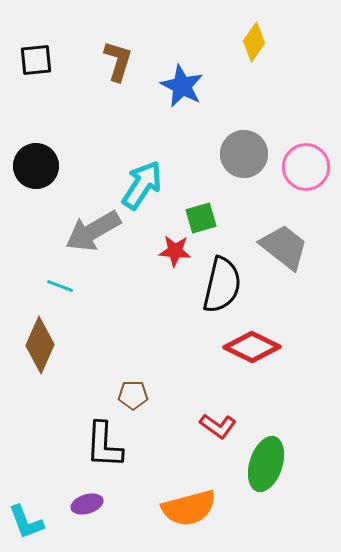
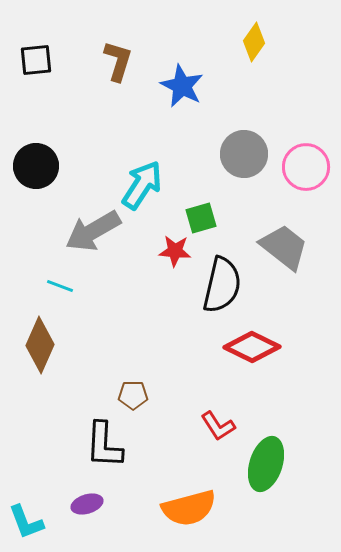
red L-shape: rotated 21 degrees clockwise
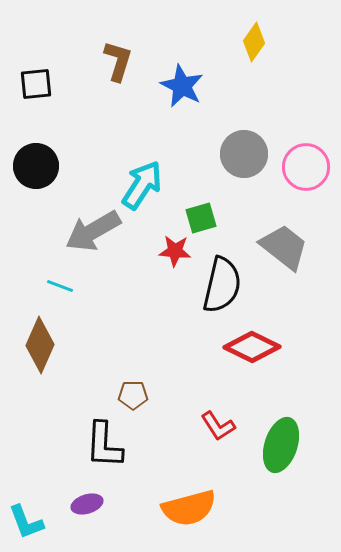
black square: moved 24 px down
green ellipse: moved 15 px right, 19 px up
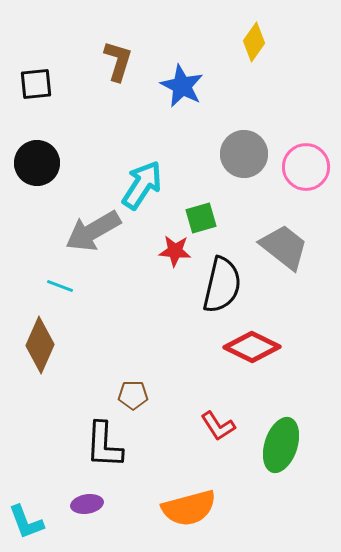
black circle: moved 1 px right, 3 px up
purple ellipse: rotated 8 degrees clockwise
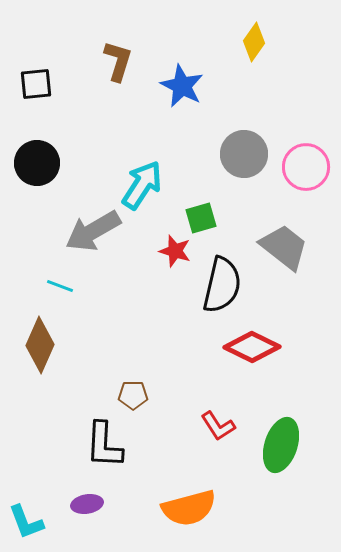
red star: rotated 12 degrees clockwise
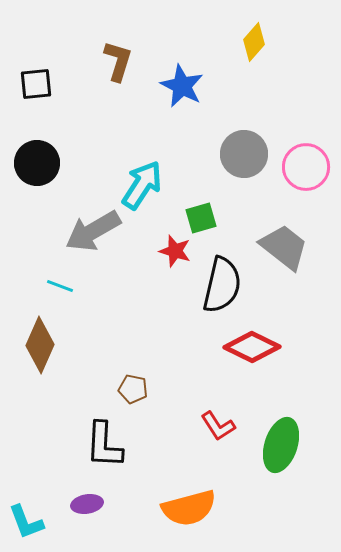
yellow diamond: rotated 6 degrees clockwise
brown pentagon: moved 6 px up; rotated 12 degrees clockwise
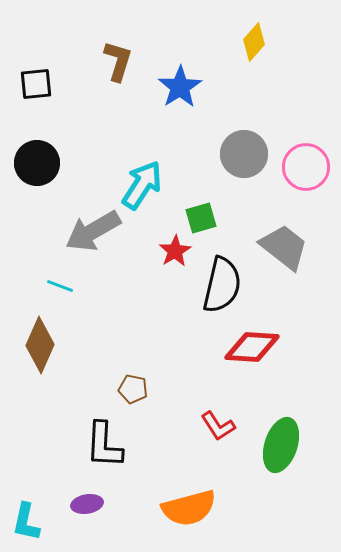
blue star: moved 2 px left, 1 px down; rotated 12 degrees clockwise
red star: rotated 24 degrees clockwise
red diamond: rotated 22 degrees counterclockwise
cyan L-shape: rotated 33 degrees clockwise
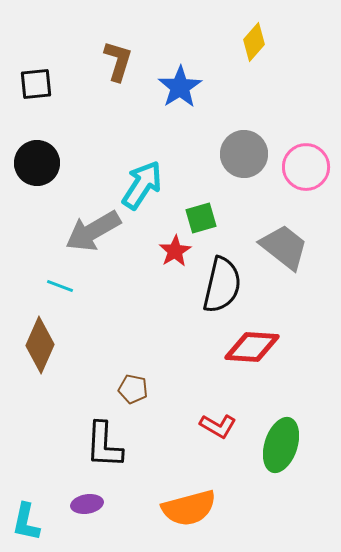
red L-shape: rotated 27 degrees counterclockwise
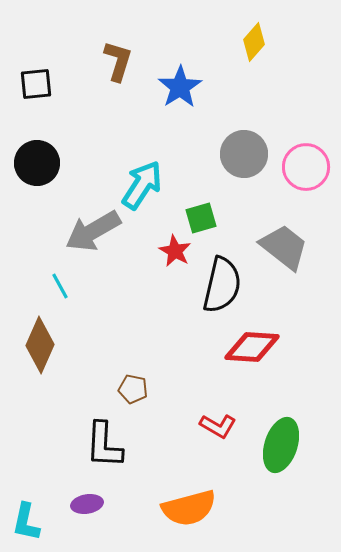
red star: rotated 12 degrees counterclockwise
cyan line: rotated 40 degrees clockwise
